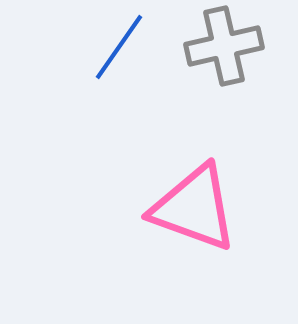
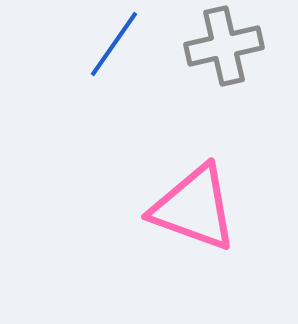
blue line: moved 5 px left, 3 px up
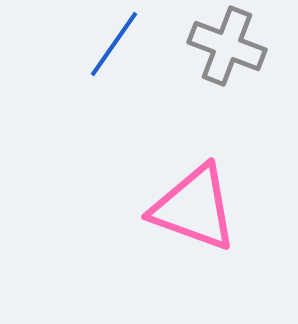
gray cross: moved 3 px right; rotated 34 degrees clockwise
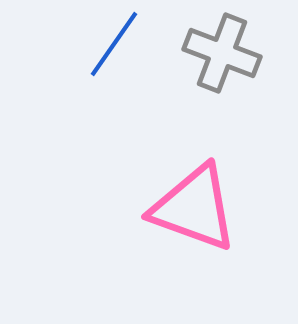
gray cross: moved 5 px left, 7 px down
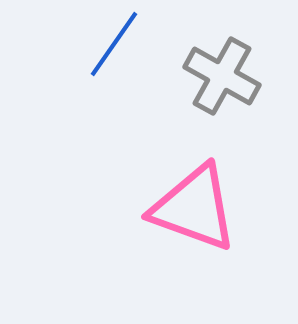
gray cross: moved 23 px down; rotated 8 degrees clockwise
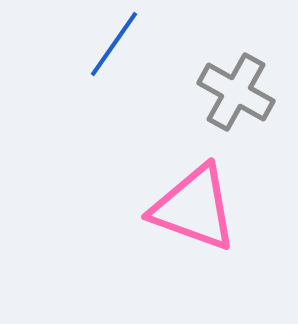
gray cross: moved 14 px right, 16 px down
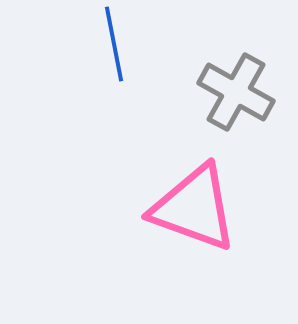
blue line: rotated 46 degrees counterclockwise
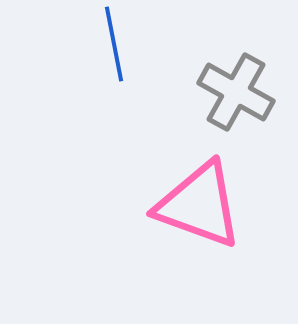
pink triangle: moved 5 px right, 3 px up
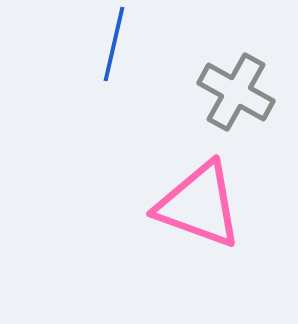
blue line: rotated 24 degrees clockwise
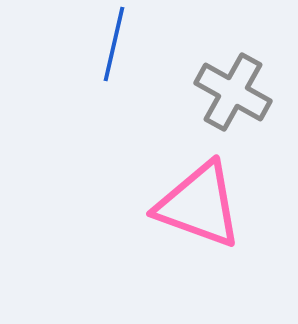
gray cross: moved 3 px left
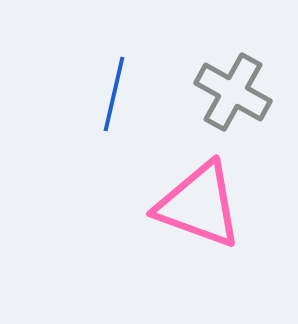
blue line: moved 50 px down
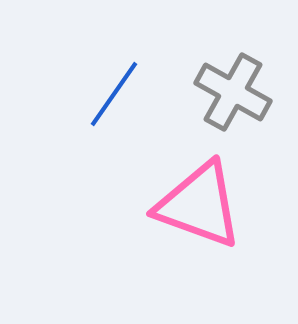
blue line: rotated 22 degrees clockwise
